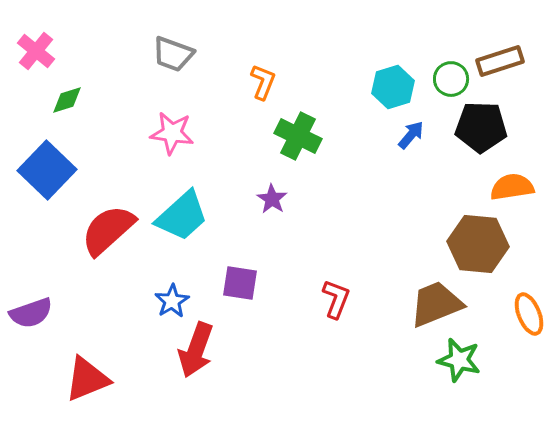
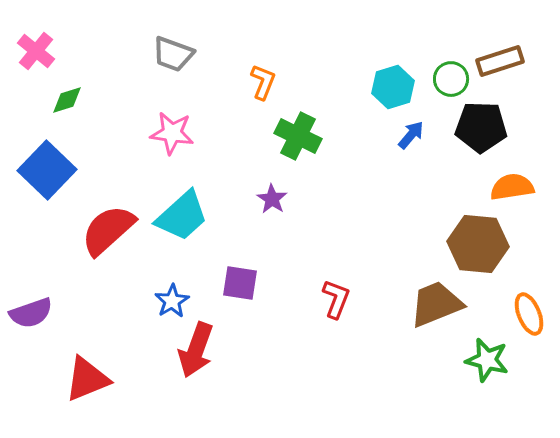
green star: moved 28 px right
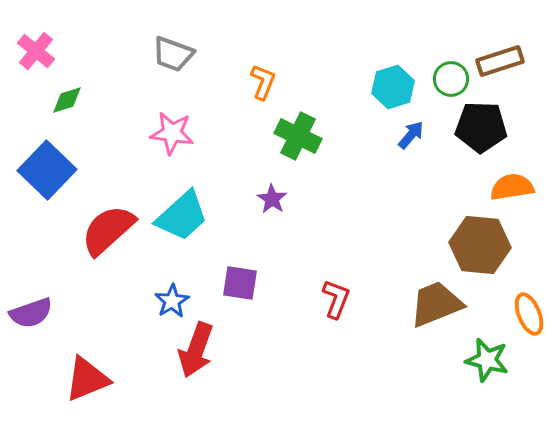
brown hexagon: moved 2 px right, 1 px down
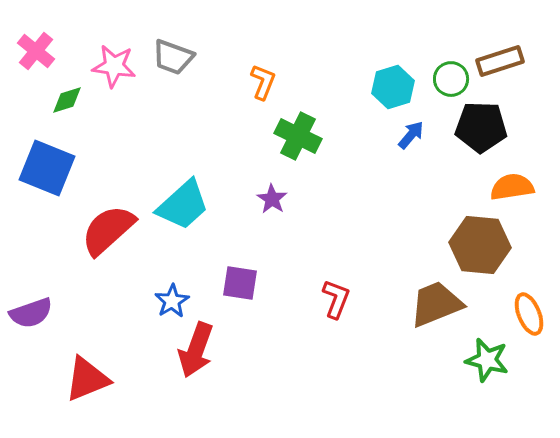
gray trapezoid: moved 3 px down
pink star: moved 58 px left, 67 px up
blue square: moved 2 px up; rotated 22 degrees counterclockwise
cyan trapezoid: moved 1 px right, 11 px up
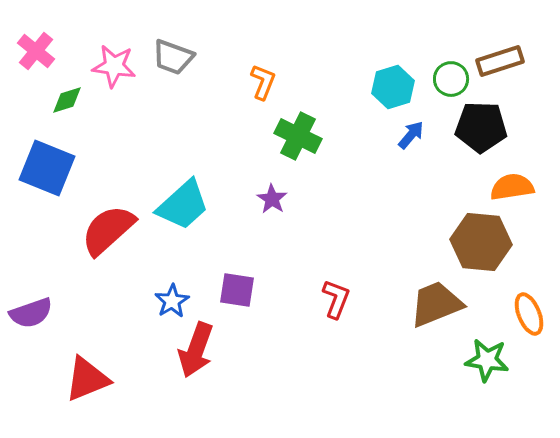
brown hexagon: moved 1 px right, 3 px up
purple square: moved 3 px left, 7 px down
green star: rotated 6 degrees counterclockwise
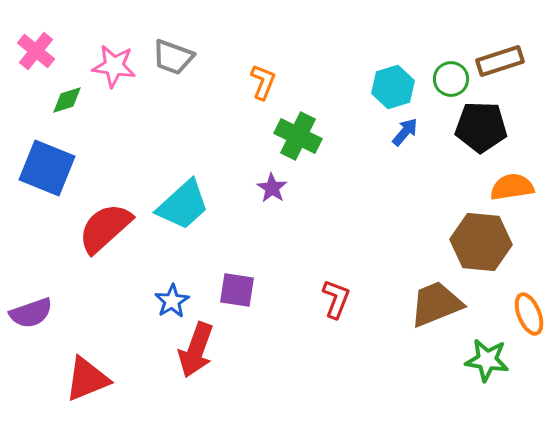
blue arrow: moved 6 px left, 3 px up
purple star: moved 11 px up
red semicircle: moved 3 px left, 2 px up
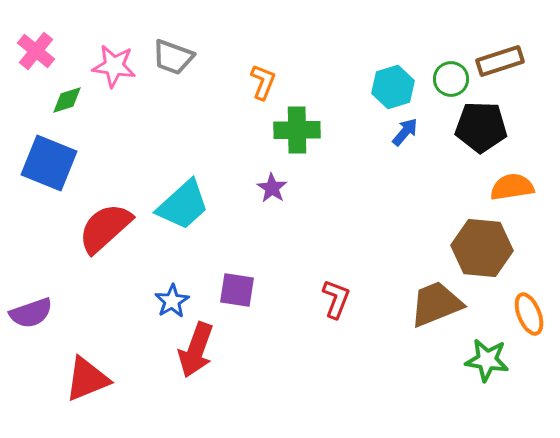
green cross: moved 1 px left, 6 px up; rotated 27 degrees counterclockwise
blue square: moved 2 px right, 5 px up
brown hexagon: moved 1 px right, 6 px down
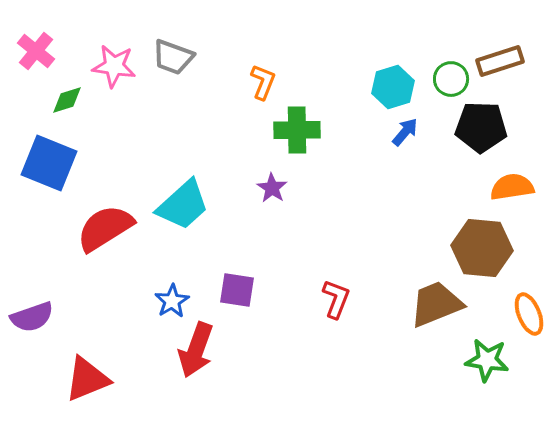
red semicircle: rotated 10 degrees clockwise
purple semicircle: moved 1 px right, 4 px down
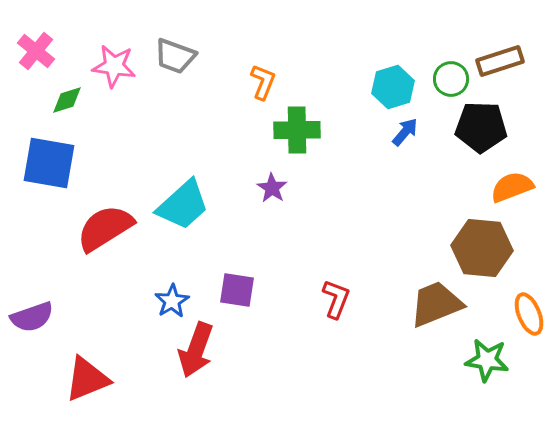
gray trapezoid: moved 2 px right, 1 px up
blue square: rotated 12 degrees counterclockwise
orange semicircle: rotated 12 degrees counterclockwise
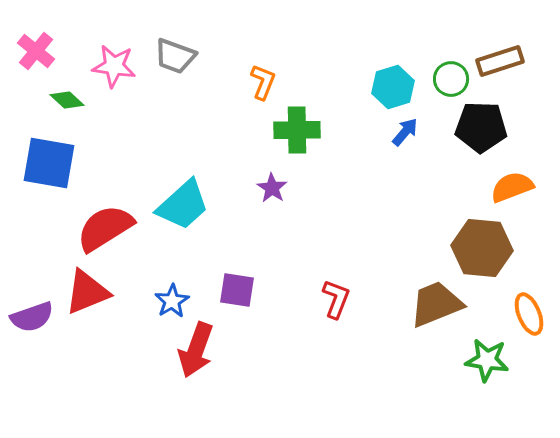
green diamond: rotated 60 degrees clockwise
red triangle: moved 87 px up
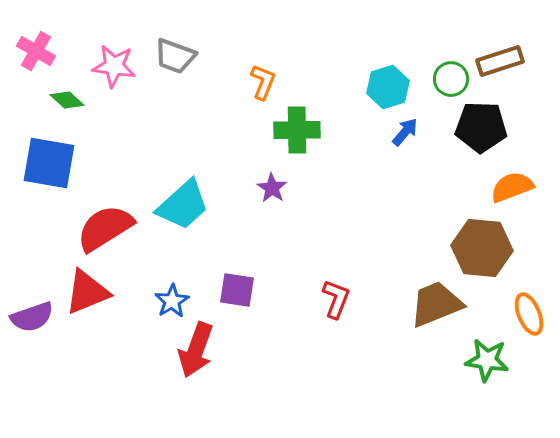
pink cross: rotated 9 degrees counterclockwise
cyan hexagon: moved 5 px left
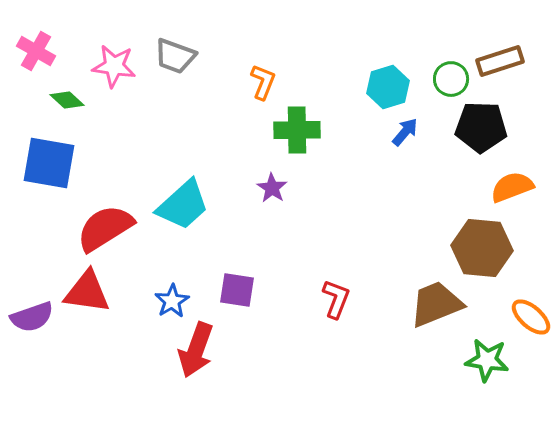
red triangle: rotated 30 degrees clockwise
orange ellipse: moved 2 px right, 3 px down; rotated 27 degrees counterclockwise
